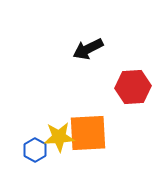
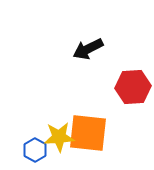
orange square: rotated 9 degrees clockwise
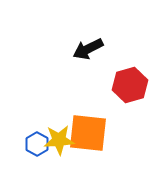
red hexagon: moved 3 px left, 2 px up; rotated 12 degrees counterclockwise
yellow star: moved 3 px down
blue hexagon: moved 2 px right, 6 px up
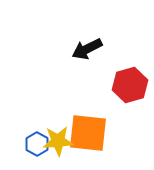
black arrow: moved 1 px left
yellow star: moved 1 px left, 1 px down
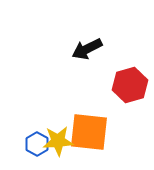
orange square: moved 1 px right, 1 px up
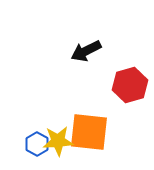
black arrow: moved 1 px left, 2 px down
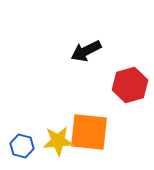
blue hexagon: moved 15 px left, 2 px down; rotated 15 degrees counterclockwise
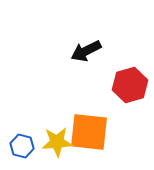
yellow star: moved 1 px left, 1 px down
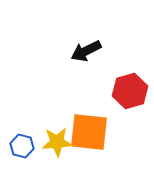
red hexagon: moved 6 px down
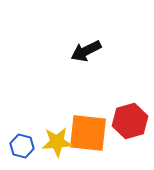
red hexagon: moved 30 px down
orange square: moved 1 px left, 1 px down
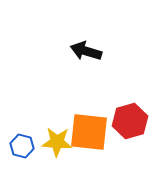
black arrow: rotated 44 degrees clockwise
orange square: moved 1 px right, 1 px up
yellow star: rotated 8 degrees clockwise
